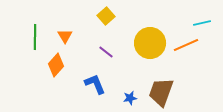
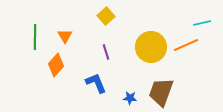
yellow circle: moved 1 px right, 4 px down
purple line: rotated 35 degrees clockwise
blue L-shape: moved 1 px right, 1 px up
blue star: rotated 16 degrees clockwise
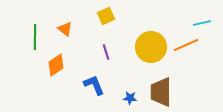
yellow square: rotated 18 degrees clockwise
orange triangle: moved 7 px up; rotated 21 degrees counterclockwise
orange diamond: rotated 15 degrees clockwise
blue L-shape: moved 2 px left, 2 px down
brown trapezoid: rotated 20 degrees counterclockwise
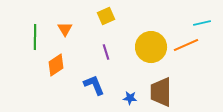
orange triangle: rotated 21 degrees clockwise
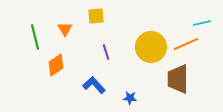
yellow square: moved 10 px left; rotated 18 degrees clockwise
green line: rotated 15 degrees counterclockwise
orange line: moved 1 px up
blue L-shape: rotated 20 degrees counterclockwise
brown trapezoid: moved 17 px right, 13 px up
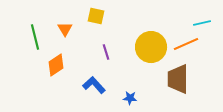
yellow square: rotated 18 degrees clockwise
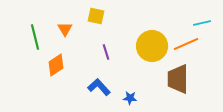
yellow circle: moved 1 px right, 1 px up
blue L-shape: moved 5 px right, 2 px down
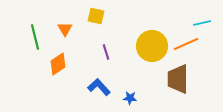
orange diamond: moved 2 px right, 1 px up
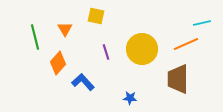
yellow circle: moved 10 px left, 3 px down
orange diamond: moved 1 px up; rotated 15 degrees counterclockwise
blue L-shape: moved 16 px left, 5 px up
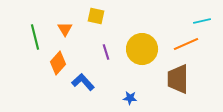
cyan line: moved 2 px up
